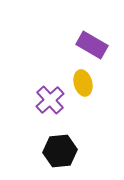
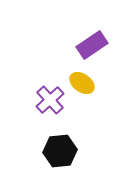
purple rectangle: rotated 64 degrees counterclockwise
yellow ellipse: moved 1 px left; rotated 40 degrees counterclockwise
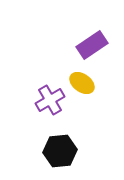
purple cross: rotated 12 degrees clockwise
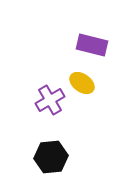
purple rectangle: rotated 48 degrees clockwise
black hexagon: moved 9 px left, 6 px down
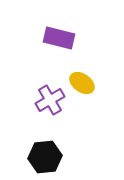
purple rectangle: moved 33 px left, 7 px up
black hexagon: moved 6 px left
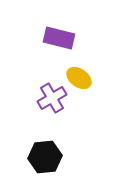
yellow ellipse: moved 3 px left, 5 px up
purple cross: moved 2 px right, 2 px up
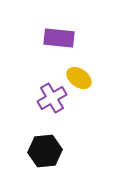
purple rectangle: rotated 8 degrees counterclockwise
black hexagon: moved 6 px up
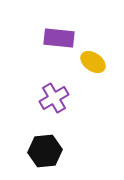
yellow ellipse: moved 14 px right, 16 px up
purple cross: moved 2 px right
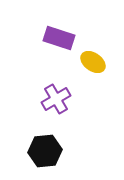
purple rectangle: rotated 12 degrees clockwise
purple cross: moved 2 px right, 1 px down
